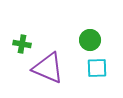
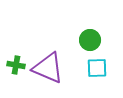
green cross: moved 6 px left, 21 px down
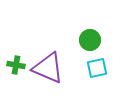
cyan square: rotated 10 degrees counterclockwise
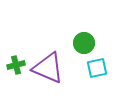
green circle: moved 6 px left, 3 px down
green cross: rotated 24 degrees counterclockwise
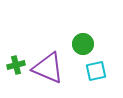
green circle: moved 1 px left, 1 px down
cyan square: moved 1 px left, 3 px down
